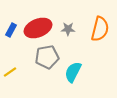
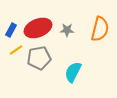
gray star: moved 1 px left, 1 px down
gray pentagon: moved 8 px left, 1 px down
yellow line: moved 6 px right, 22 px up
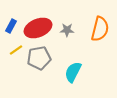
blue rectangle: moved 4 px up
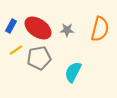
red ellipse: rotated 56 degrees clockwise
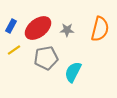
red ellipse: rotated 72 degrees counterclockwise
yellow line: moved 2 px left
gray pentagon: moved 7 px right
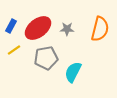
gray star: moved 1 px up
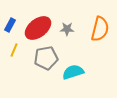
blue rectangle: moved 1 px left, 1 px up
yellow line: rotated 32 degrees counterclockwise
cyan semicircle: rotated 45 degrees clockwise
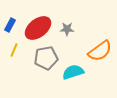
orange semicircle: moved 22 px down; rotated 40 degrees clockwise
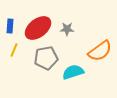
blue rectangle: moved 1 px down; rotated 24 degrees counterclockwise
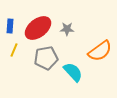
cyan semicircle: rotated 65 degrees clockwise
